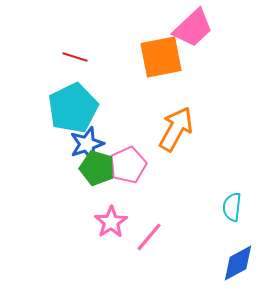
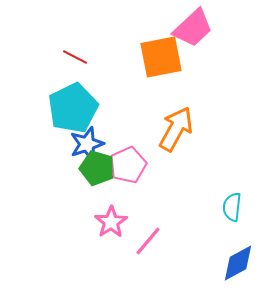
red line: rotated 10 degrees clockwise
pink line: moved 1 px left, 4 px down
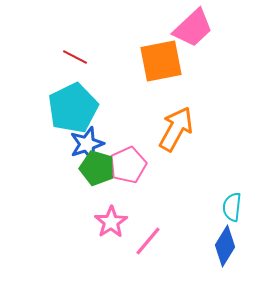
orange square: moved 4 px down
blue diamond: moved 13 px left, 17 px up; rotated 30 degrees counterclockwise
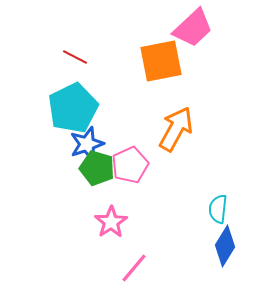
pink pentagon: moved 2 px right
cyan semicircle: moved 14 px left, 2 px down
pink line: moved 14 px left, 27 px down
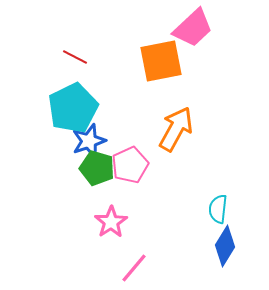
blue star: moved 2 px right, 3 px up
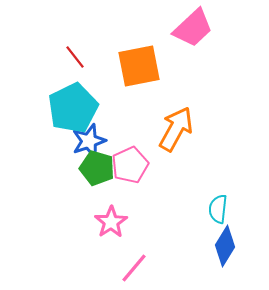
red line: rotated 25 degrees clockwise
orange square: moved 22 px left, 5 px down
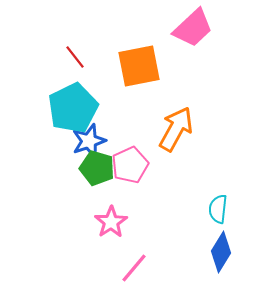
blue diamond: moved 4 px left, 6 px down
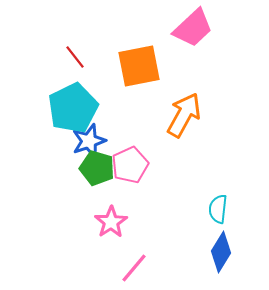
orange arrow: moved 8 px right, 14 px up
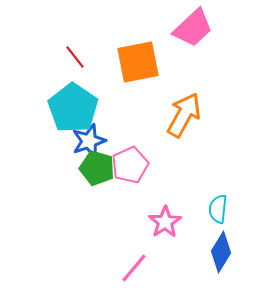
orange square: moved 1 px left, 4 px up
cyan pentagon: rotated 12 degrees counterclockwise
pink star: moved 54 px right
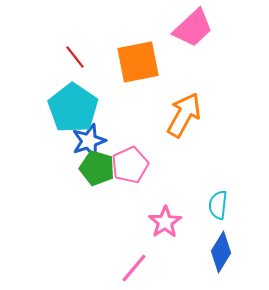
cyan semicircle: moved 4 px up
